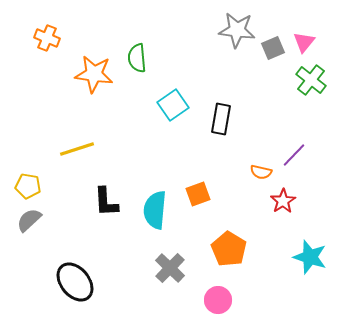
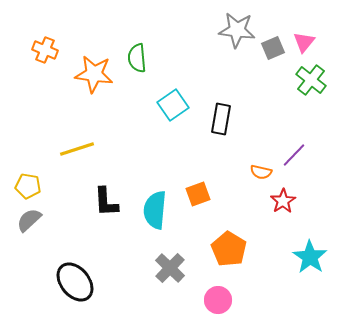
orange cross: moved 2 px left, 12 px down
cyan star: rotated 16 degrees clockwise
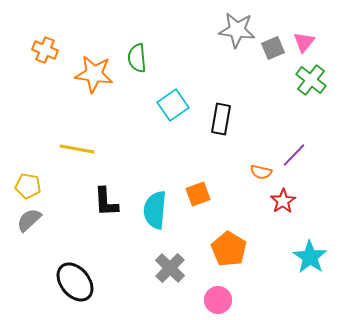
yellow line: rotated 28 degrees clockwise
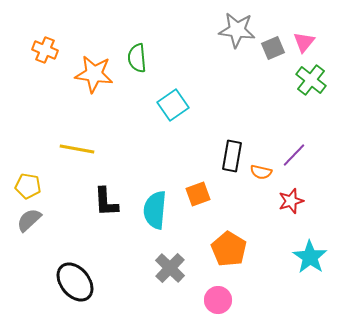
black rectangle: moved 11 px right, 37 px down
red star: moved 8 px right; rotated 15 degrees clockwise
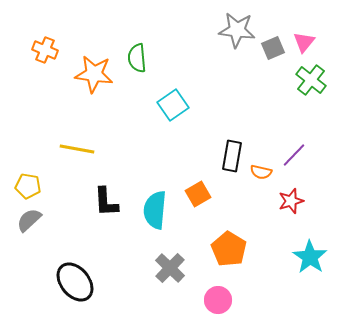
orange square: rotated 10 degrees counterclockwise
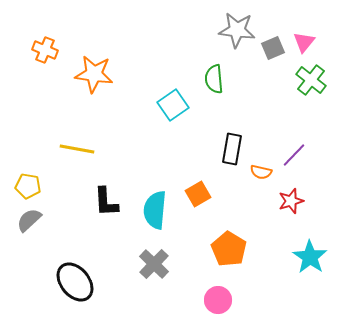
green semicircle: moved 77 px right, 21 px down
black rectangle: moved 7 px up
gray cross: moved 16 px left, 4 px up
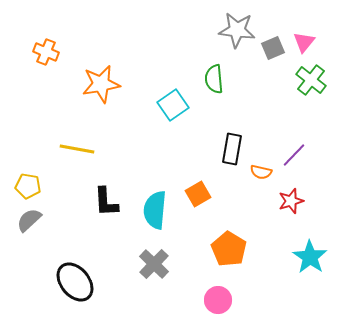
orange cross: moved 1 px right, 2 px down
orange star: moved 7 px right, 10 px down; rotated 18 degrees counterclockwise
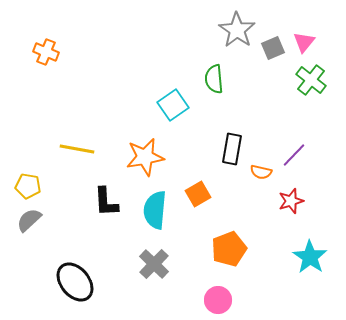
gray star: rotated 27 degrees clockwise
orange star: moved 44 px right, 73 px down
orange pentagon: rotated 20 degrees clockwise
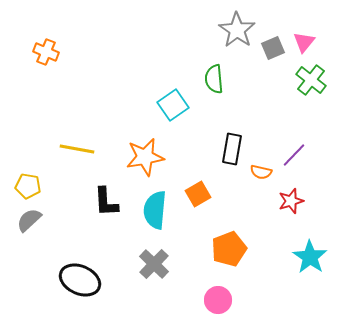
black ellipse: moved 5 px right, 2 px up; rotated 27 degrees counterclockwise
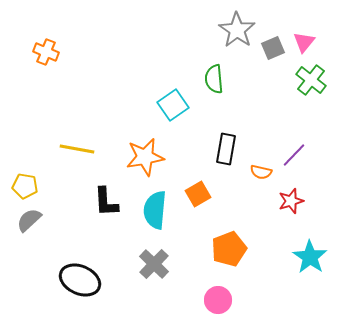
black rectangle: moved 6 px left
yellow pentagon: moved 3 px left
